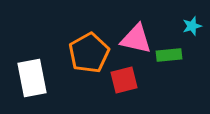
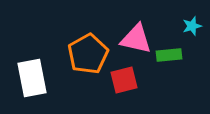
orange pentagon: moved 1 px left, 1 px down
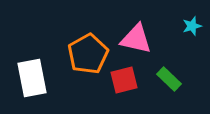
green rectangle: moved 24 px down; rotated 50 degrees clockwise
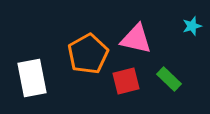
red square: moved 2 px right, 1 px down
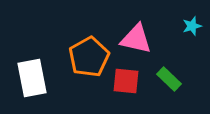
orange pentagon: moved 1 px right, 3 px down
red square: rotated 20 degrees clockwise
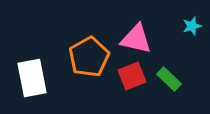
red square: moved 6 px right, 5 px up; rotated 28 degrees counterclockwise
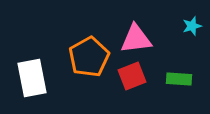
pink triangle: rotated 20 degrees counterclockwise
green rectangle: moved 10 px right; rotated 40 degrees counterclockwise
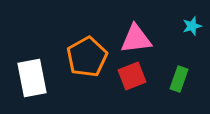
orange pentagon: moved 2 px left
green rectangle: rotated 75 degrees counterclockwise
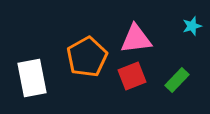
green rectangle: moved 2 px left, 1 px down; rotated 25 degrees clockwise
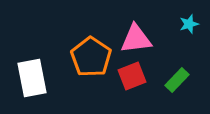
cyan star: moved 3 px left, 2 px up
orange pentagon: moved 4 px right; rotated 9 degrees counterclockwise
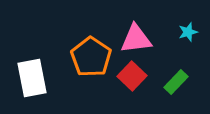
cyan star: moved 1 px left, 8 px down
red square: rotated 24 degrees counterclockwise
green rectangle: moved 1 px left, 2 px down
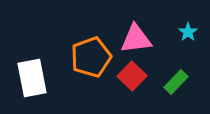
cyan star: rotated 18 degrees counterclockwise
orange pentagon: rotated 18 degrees clockwise
